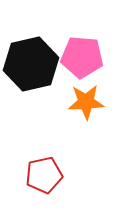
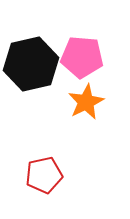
orange star: rotated 24 degrees counterclockwise
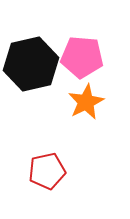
red pentagon: moved 3 px right, 4 px up
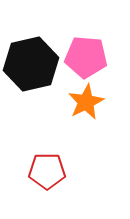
pink pentagon: moved 4 px right
red pentagon: rotated 12 degrees clockwise
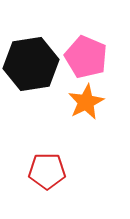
pink pentagon: rotated 18 degrees clockwise
black hexagon: rotated 4 degrees clockwise
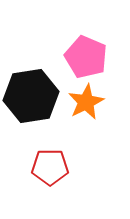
black hexagon: moved 32 px down
red pentagon: moved 3 px right, 4 px up
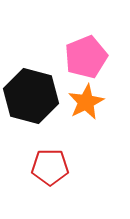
pink pentagon: rotated 27 degrees clockwise
black hexagon: rotated 24 degrees clockwise
